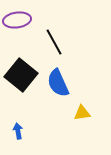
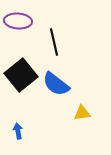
purple ellipse: moved 1 px right, 1 px down; rotated 12 degrees clockwise
black line: rotated 16 degrees clockwise
black square: rotated 12 degrees clockwise
blue semicircle: moved 2 px left, 1 px down; rotated 28 degrees counterclockwise
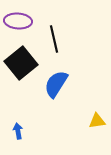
black line: moved 3 px up
black square: moved 12 px up
blue semicircle: rotated 84 degrees clockwise
yellow triangle: moved 15 px right, 8 px down
